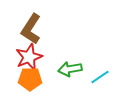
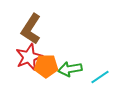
orange pentagon: moved 16 px right, 13 px up
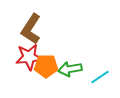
red star: rotated 16 degrees clockwise
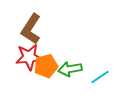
orange pentagon: rotated 15 degrees counterclockwise
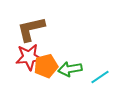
brown L-shape: rotated 44 degrees clockwise
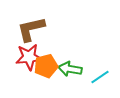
green arrow: rotated 20 degrees clockwise
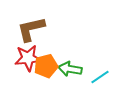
red star: moved 1 px left, 1 px down
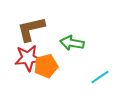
green arrow: moved 2 px right, 26 px up
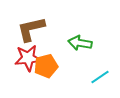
green arrow: moved 8 px right
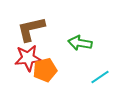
orange pentagon: moved 1 px left, 4 px down
